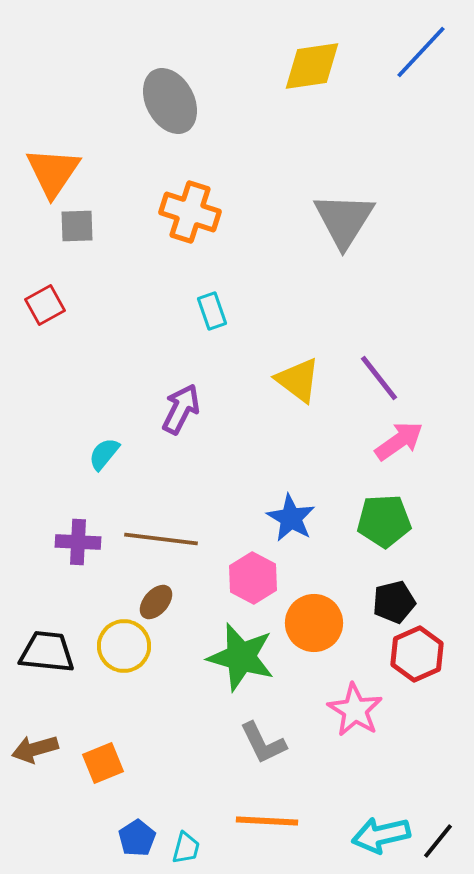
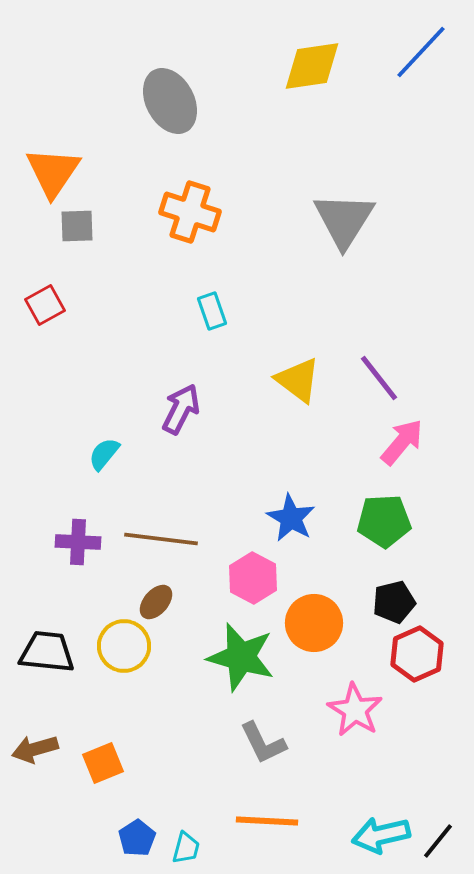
pink arrow: moved 3 px right, 1 px down; rotated 15 degrees counterclockwise
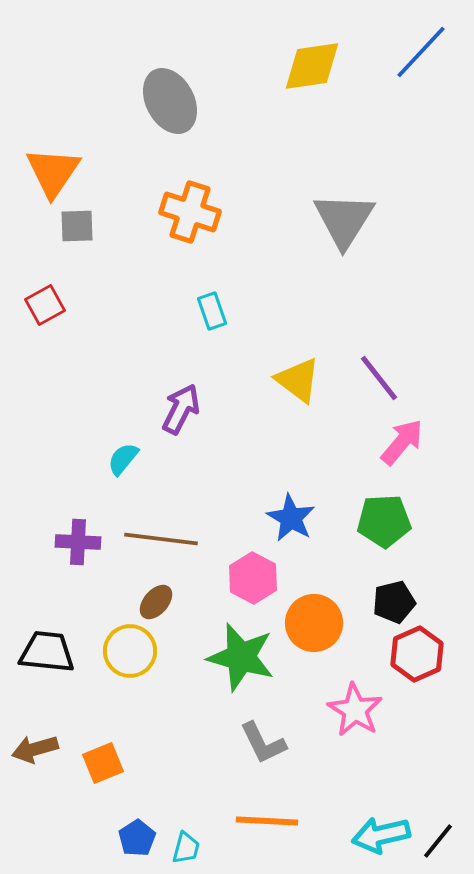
cyan semicircle: moved 19 px right, 5 px down
yellow circle: moved 6 px right, 5 px down
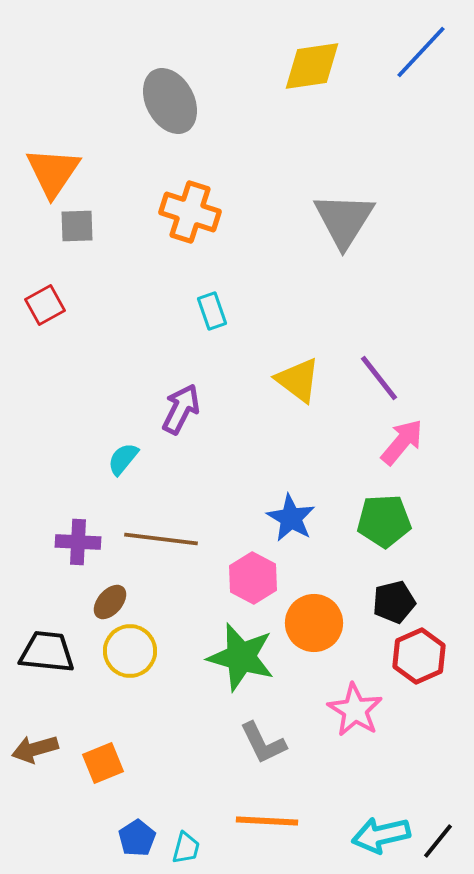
brown ellipse: moved 46 px left
red hexagon: moved 2 px right, 2 px down
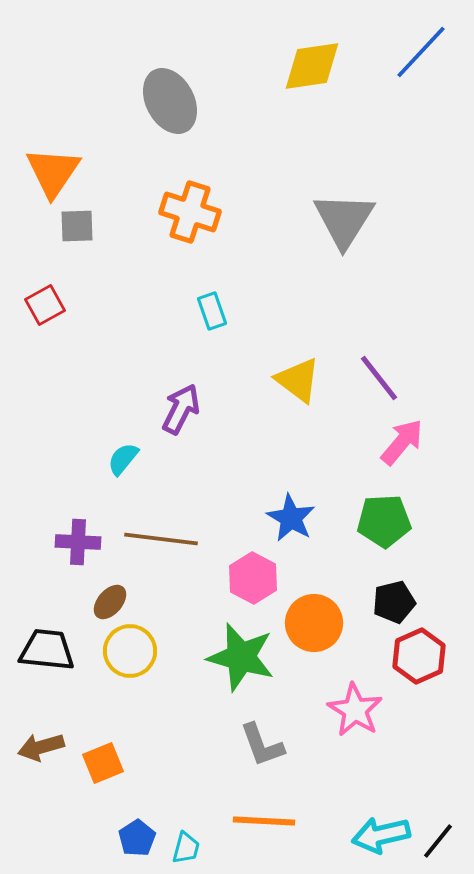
black trapezoid: moved 2 px up
gray L-shape: moved 1 px left, 2 px down; rotated 6 degrees clockwise
brown arrow: moved 6 px right, 2 px up
orange line: moved 3 px left
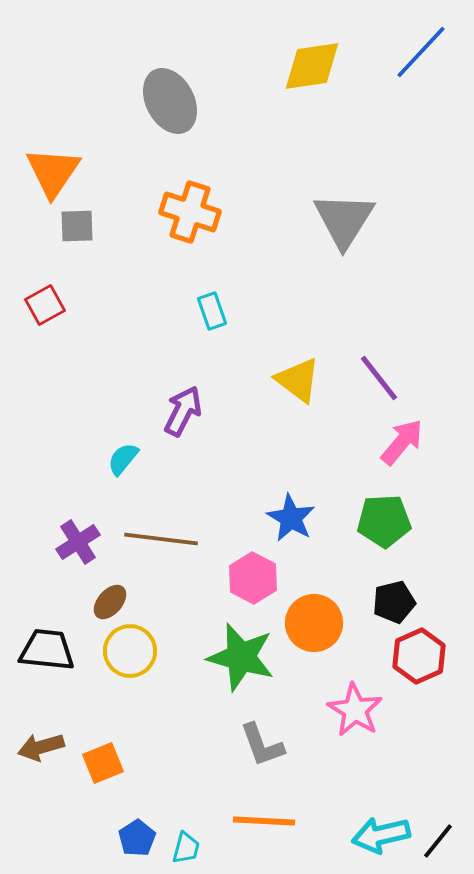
purple arrow: moved 2 px right, 2 px down
purple cross: rotated 36 degrees counterclockwise
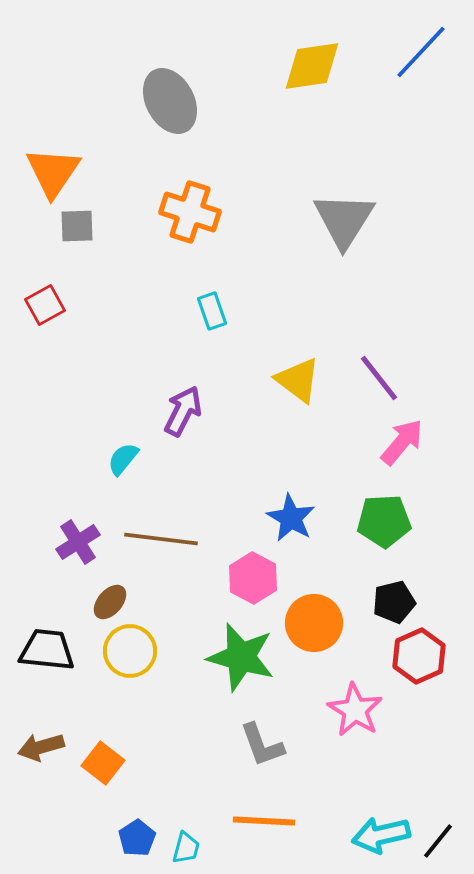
orange square: rotated 30 degrees counterclockwise
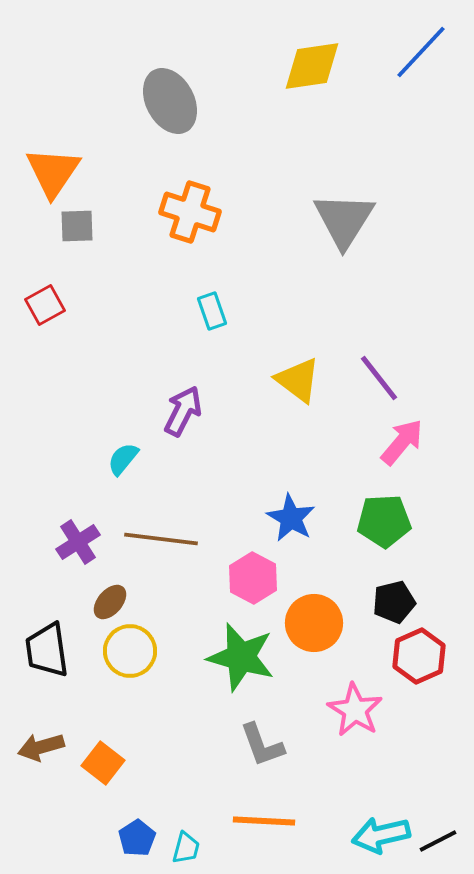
black trapezoid: rotated 104 degrees counterclockwise
black line: rotated 24 degrees clockwise
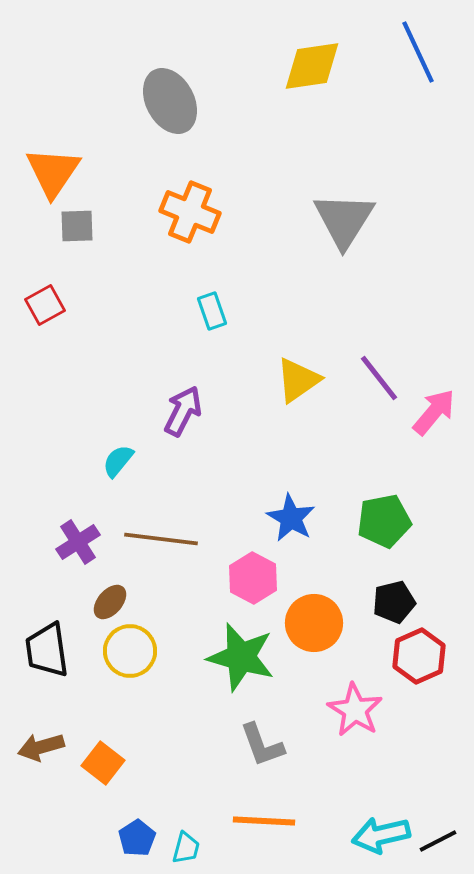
blue line: moved 3 px left; rotated 68 degrees counterclockwise
orange cross: rotated 4 degrees clockwise
yellow triangle: rotated 48 degrees clockwise
pink arrow: moved 32 px right, 30 px up
cyan semicircle: moved 5 px left, 2 px down
green pentagon: rotated 8 degrees counterclockwise
